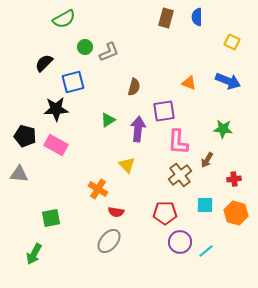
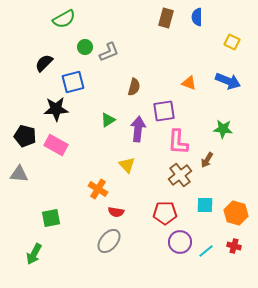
red cross: moved 67 px down; rotated 24 degrees clockwise
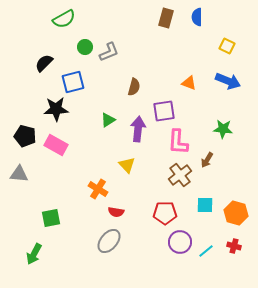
yellow square: moved 5 px left, 4 px down
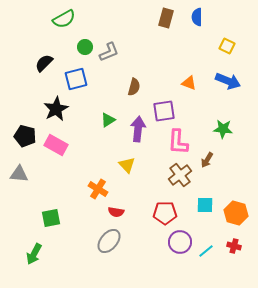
blue square: moved 3 px right, 3 px up
black star: rotated 25 degrees counterclockwise
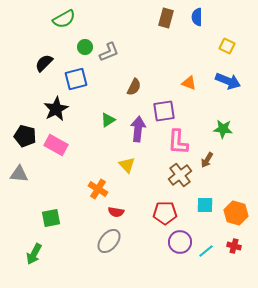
brown semicircle: rotated 12 degrees clockwise
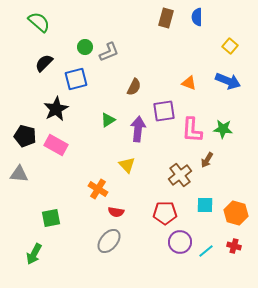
green semicircle: moved 25 px left, 3 px down; rotated 110 degrees counterclockwise
yellow square: moved 3 px right; rotated 14 degrees clockwise
pink L-shape: moved 14 px right, 12 px up
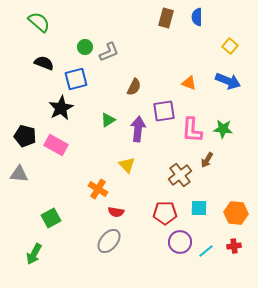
black semicircle: rotated 66 degrees clockwise
black star: moved 5 px right, 1 px up
cyan square: moved 6 px left, 3 px down
orange hexagon: rotated 10 degrees counterclockwise
green square: rotated 18 degrees counterclockwise
red cross: rotated 24 degrees counterclockwise
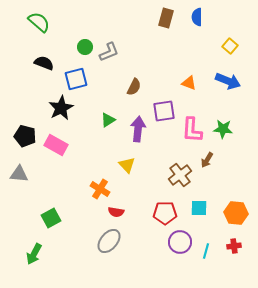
orange cross: moved 2 px right
cyan line: rotated 35 degrees counterclockwise
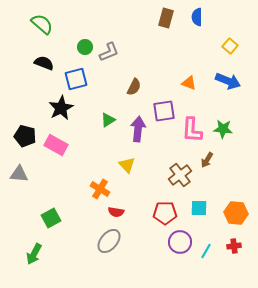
green semicircle: moved 3 px right, 2 px down
cyan line: rotated 14 degrees clockwise
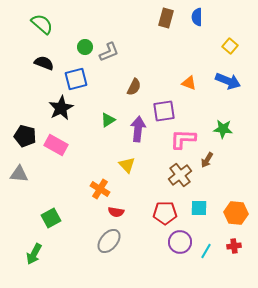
pink L-shape: moved 9 px left, 9 px down; rotated 88 degrees clockwise
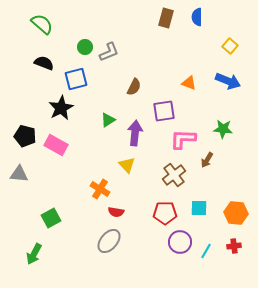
purple arrow: moved 3 px left, 4 px down
brown cross: moved 6 px left
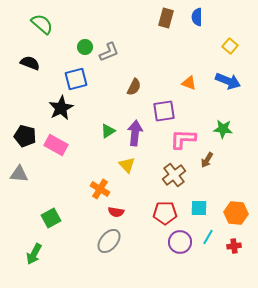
black semicircle: moved 14 px left
green triangle: moved 11 px down
cyan line: moved 2 px right, 14 px up
